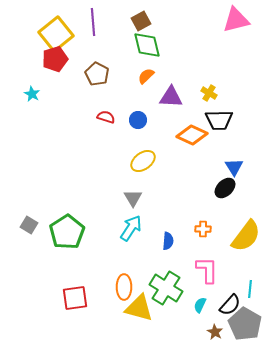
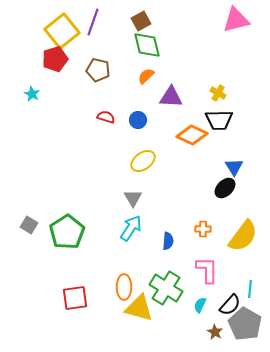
purple line: rotated 24 degrees clockwise
yellow square: moved 6 px right, 3 px up
brown pentagon: moved 1 px right, 4 px up; rotated 15 degrees counterclockwise
yellow cross: moved 9 px right
yellow semicircle: moved 3 px left
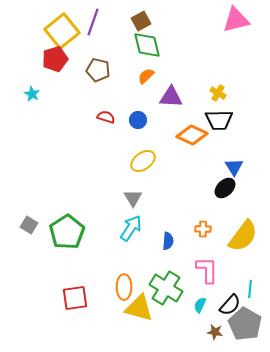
brown star: rotated 21 degrees counterclockwise
